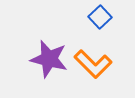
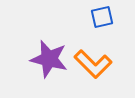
blue square: moved 2 px right; rotated 30 degrees clockwise
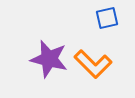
blue square: moved 5 px right, 1 px down
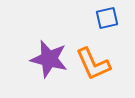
orange L-shape: rotated 21 degrees clockwise
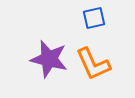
blue square: moved 13 px left
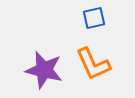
purple star: moved 5 px left, 11 px down
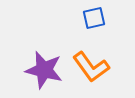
orange L-shape: moved 2 px left, 3 px down; rotated 12 degrees counterclockwise
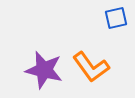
blue square: moved 22 px right
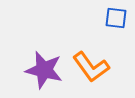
blue square: rotated 20 degrees clockwise
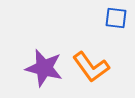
purple star: moved 2 px up
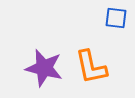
orange L-shape: rotated 24 degrees clockwise
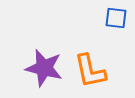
orange L-shape: moved 1 px left, 4 px down
